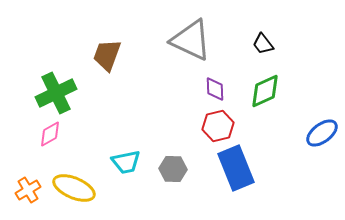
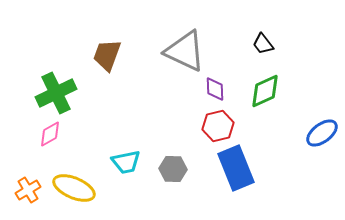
gray triangle: moved 6 px left, 11 px down
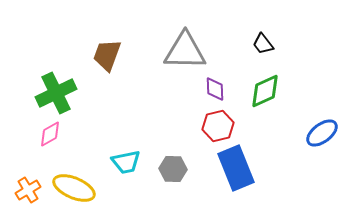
gray triangle: rotated 24 degrees counterclockwise
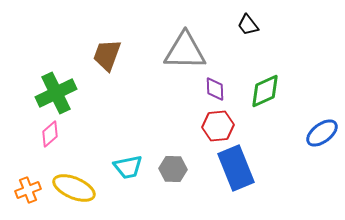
black trapezoid: moved 15 px left, 19 px up
red hexagon: rotated 8 degrees clockwise
pink diamond: rotated 12 degrees counterclockwise
cyan trapezoid: moved 2 px right, 5 px down
orange cross: rotated 10 degrees clockwise
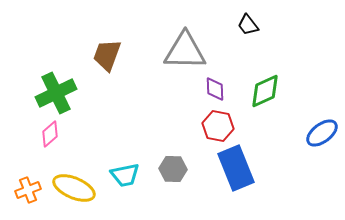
red hexagon: rotated 16 degrees clockwise
cyan trapezoid: moved 3 px left, 8 px down
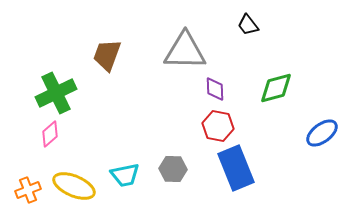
green diamond: moved 11 px right, 3 px up; rotated 9 degrees clockwise
yellow ellipse: moved 2 px up
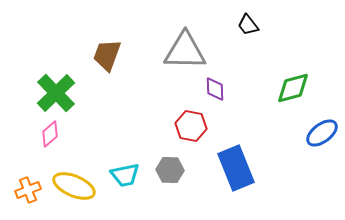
green diamond: moved 17 px right
green cross: rotated 18 degrees counterclockwise
red hexagon: moved 27 px left
gray hexagon: moved 3 px left, 1 px down
